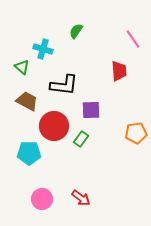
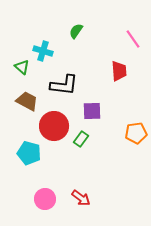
cyan cross: moved 2 px down
purple square: moved 1 px right, 1 px down
cyan pentagon: rotated 15 degrees clockwise
pink circle: moved 3 px right
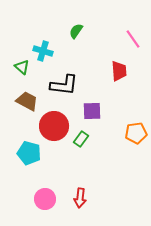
red arrow: moved 1 px left; rotated 60 degrees clockwise
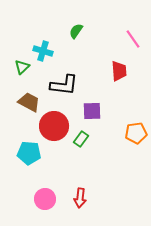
green triangle: rotated 35 degrees clockwise
brown trapezoid: moved 2 px right, 1 px down
cyan pentagon: rotated 10 degrees counterclockwise
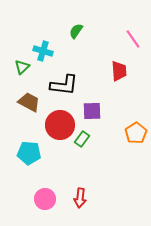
red circle: moved 6 px right, 1 px up
orange pentagon: rotated 25 degrees counterclockwise
green rectangle: moved 1 px right
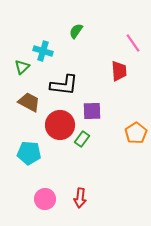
pink line: moved 4 px down
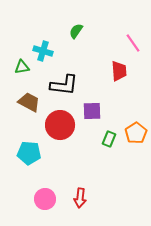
green triangle: rotated 35 degrees clockwise
green rectangle: moved 27 px right; rotated 14 degrees counterclockwise
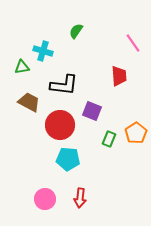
red trapezoid: moved 5 px down
purple square: rotated 24 degrees clockwise
cyan pentagon: moved 39 px right, 6 px down
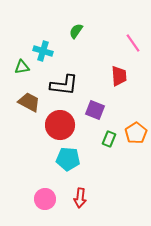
purple square: moved 3 px right, 1 px up
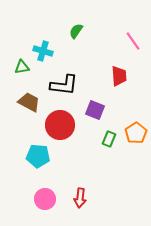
pink line: moved 2 px up
cyan pentagon: moved 30 px left, 3 px up
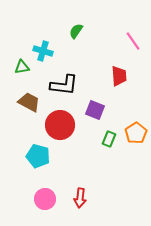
cyan pentagon: rotated 10 degrees clockwise
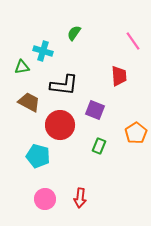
green semicircle: moved 2 px left, 2 px down
green rectangle: moved 10 px left, 7 px down
